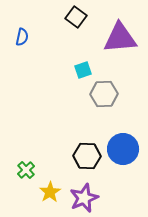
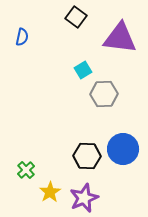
purple triangle: rotated 12 degrees clockwise
cyan square: rotated 12 degrees counterclockwise
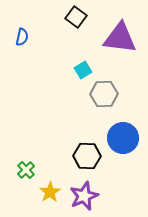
blue circle: moved 11 px up
purple star: moved 2 px up
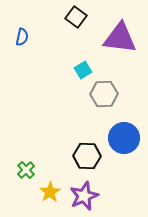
blue circle: moved 1 px right
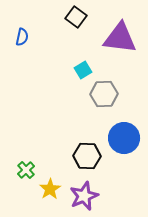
yellow star: moved 3 px up
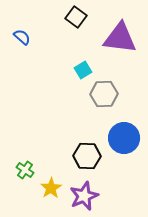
blue semicircle: rotated 60 degrees counterclockwise
green cross: moved 1 px left; rotated 12 degrees counterclockwise
yellow star: moved 1 px right, 1 px up
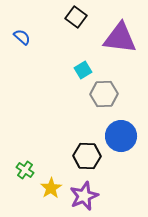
blue circle: moved 3 px left, 2 px up
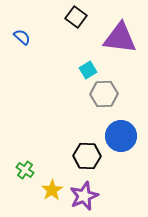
cyan square: moved 5 px right
yellow star: moved 1 px right, 2 px down
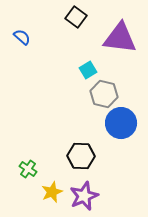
gray hexagon: rotated 16 degrees clockwise
blue circle: moved 13 px up
black hexagon: moved 6 px left
green cross: moved 3 px right, 1 px up
yellow star: moved 2 px down; rotated 10 degrees clockwise
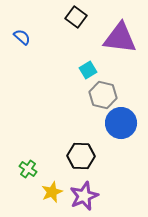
gray hexagon: moved 1 px left, 1 px down
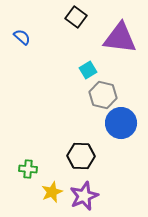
green cross: rotated 30 degrees counterclockwise
